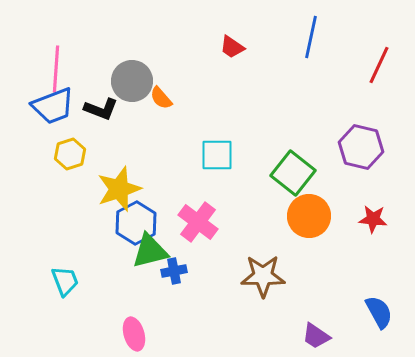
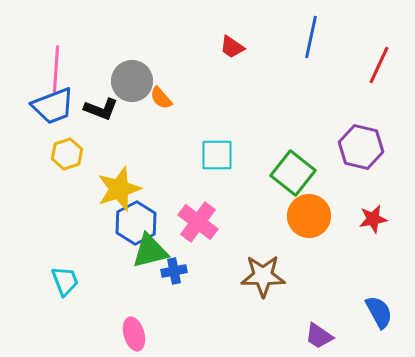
yellow hexagon: moved 3 px left
red star: rotated 16 degrees counterclockwise
purple trapezoid: moved 3 px right
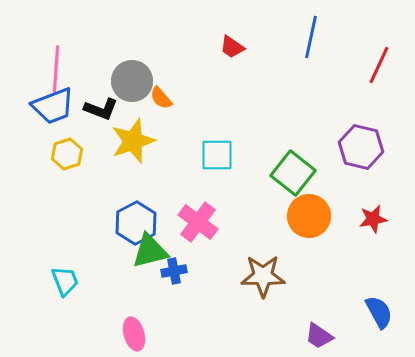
yellow star: moved 14 px right, 48 px up
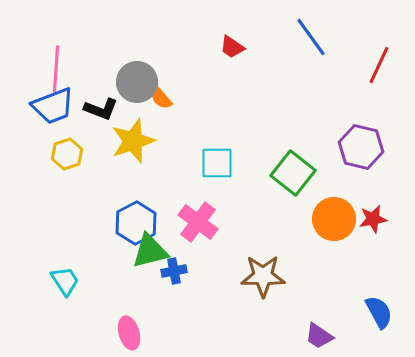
blue line: rotated 48 degrees counterclockwise
gray circle: moved 5 px right, 1 px down
cyan square: moved 8 px down
orange circle: moved 25 px right, 3 px down
cyan trapezoid: rotated 12 degrees counterclockwise
pink ellipse: moved 5 px left, 1 px up
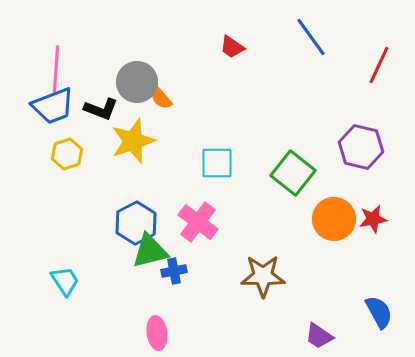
pink ellipse: moved 28 px right; rotated 8 degrees clockwise
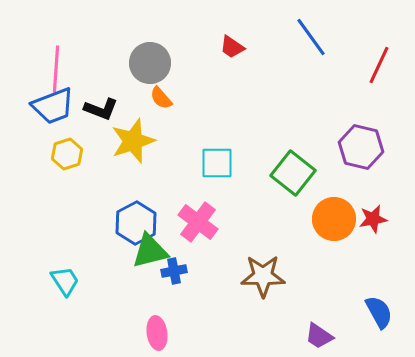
gray circle: moved 13 px right, 19 px up
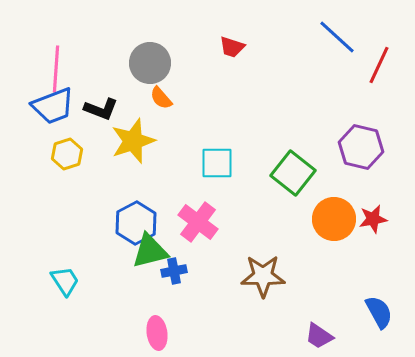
blue line: moved 26 px right; rotated 12 degrees counterclockwise
red trapezoid: rotated 16 degrees counterclockwise
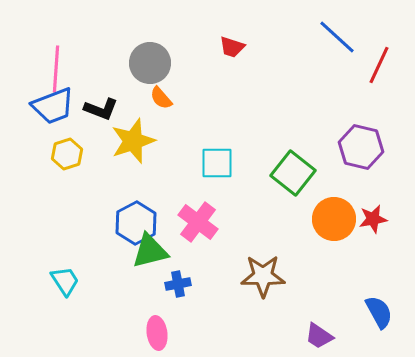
blue cross: moved 4 px right, 13 px down
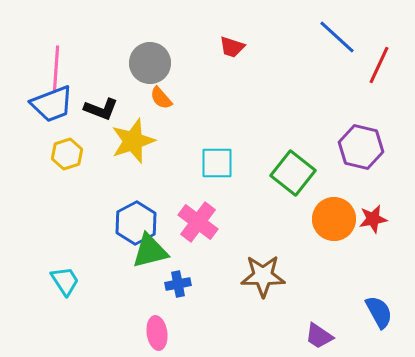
blue trapezoid: moved 1 px left, 2 px up
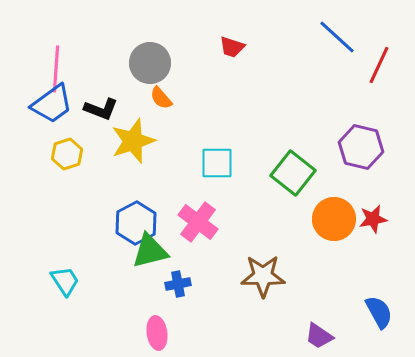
blue trapezoid: rotated 15 degrees counterclockwise
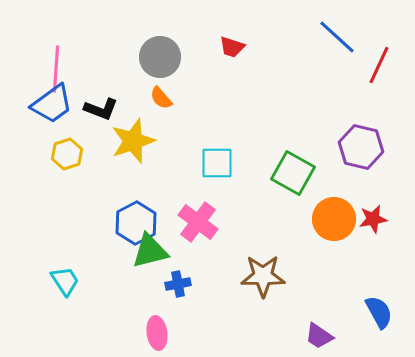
gray circle: moved 10 px right, 6 px up
green square: rotated 9 degrees counterclockwise
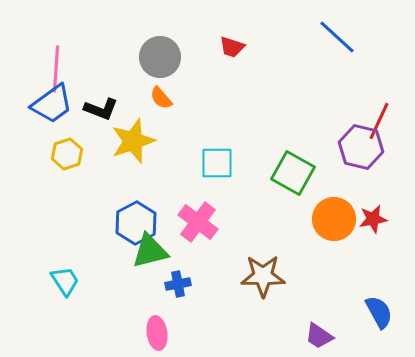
red line: moved 56 px down
